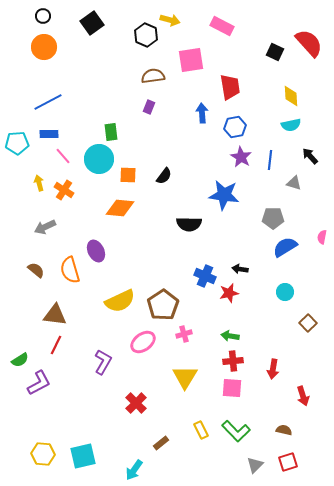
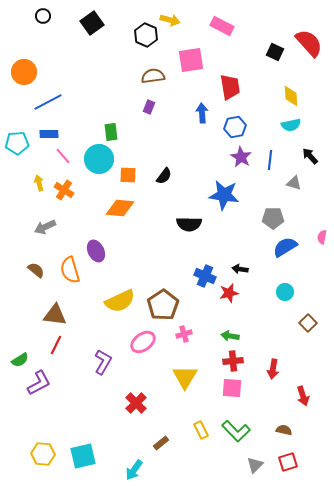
orange circle at (44, 47): moved 20 px left, 25 px down
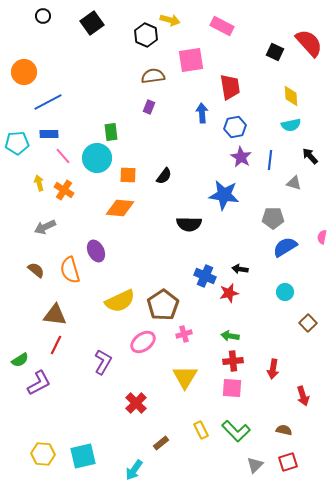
cyan circle at (99, 159): moved 2 px left, 1 px up
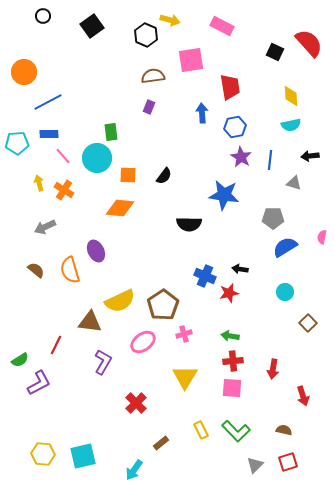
black square at (92, 23): moved 3 px down
black arrow at (310, 156): rotated 54 degrees counterclockwise
brown triangle at (55, 315): moved 35 px right, 7 px down
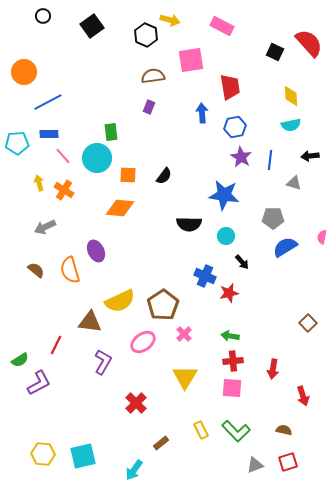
black arrow at (240, 269): moved 2 px right, 7 px up; rotated 140 degrees counterclockwise
cyan circle at (285, 292): moved 59 px left, 56 px up
pink cross at (184, 334): rotated 28 degrees counterclockwise
gray triangle at (255, 465): rotated 24 degrees clockwise
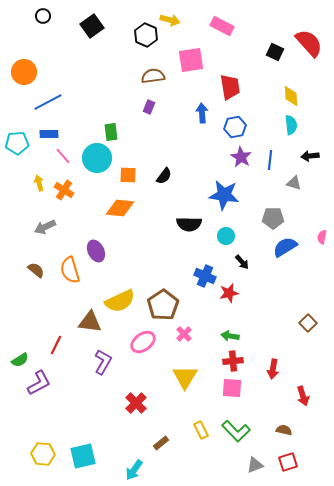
cyan semicircle at (291, 125): rotated 84 degrees counterclockwise
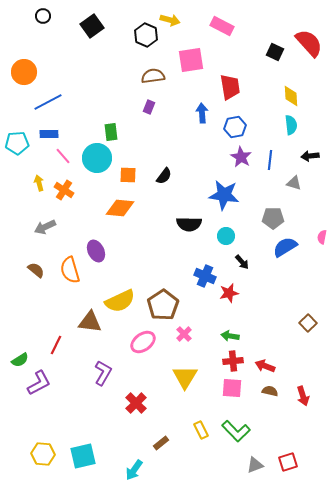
purple L-shape at (103, 362): moved 11 px down
red arrow at (273, 369): moved 8 px left, 3 px up; rotated 102 degrees clockwise
brown semicircle at (284, 430): moved 14 px left, 39 px up
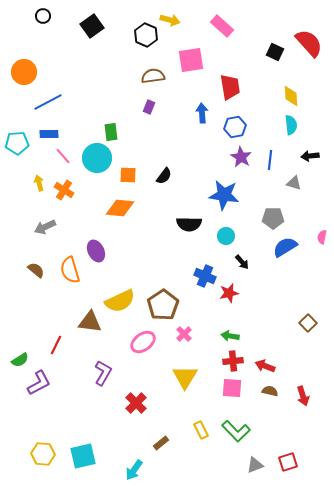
pink rectangle at (222, 26): rotated 15 degrees clockwise
